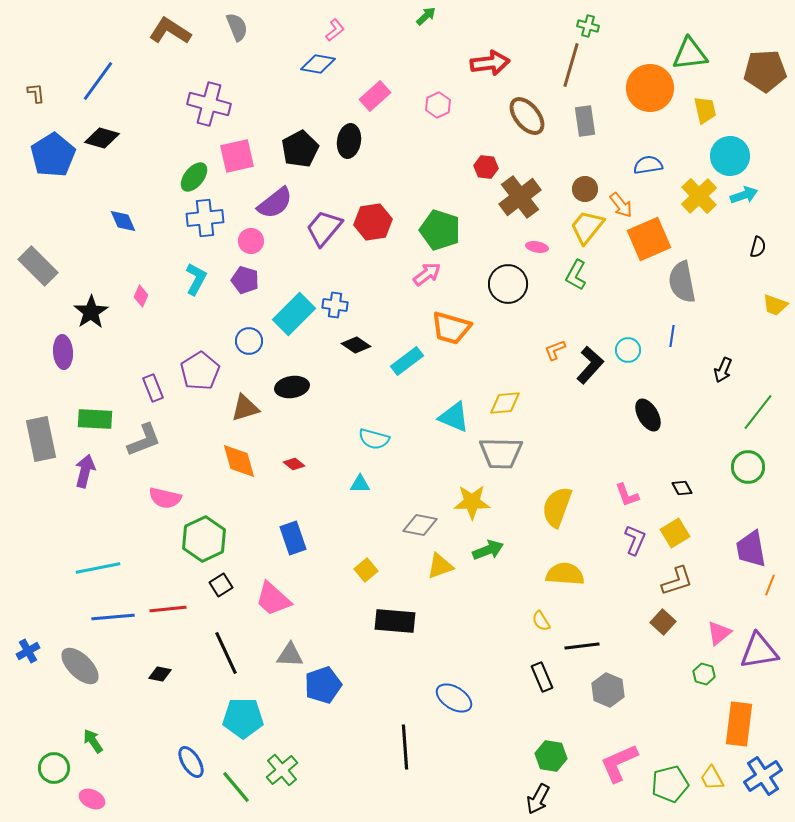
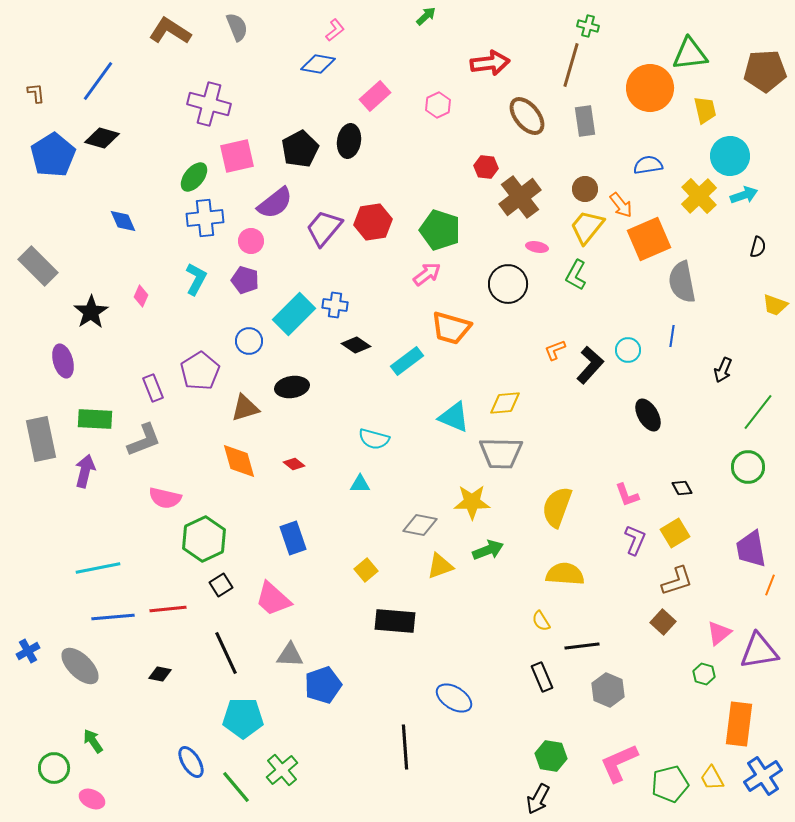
purple ellipse at (63, 352): moved 9 px down; rotated 12 degrees counterclockwise
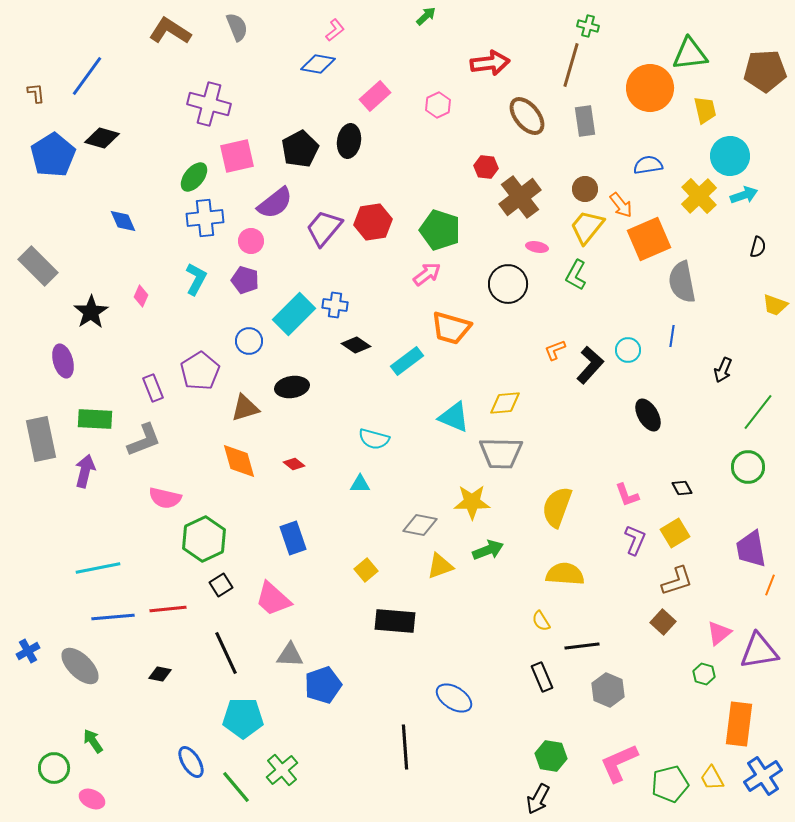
blue line at (98, 81): moved 11 px left, 5 px up
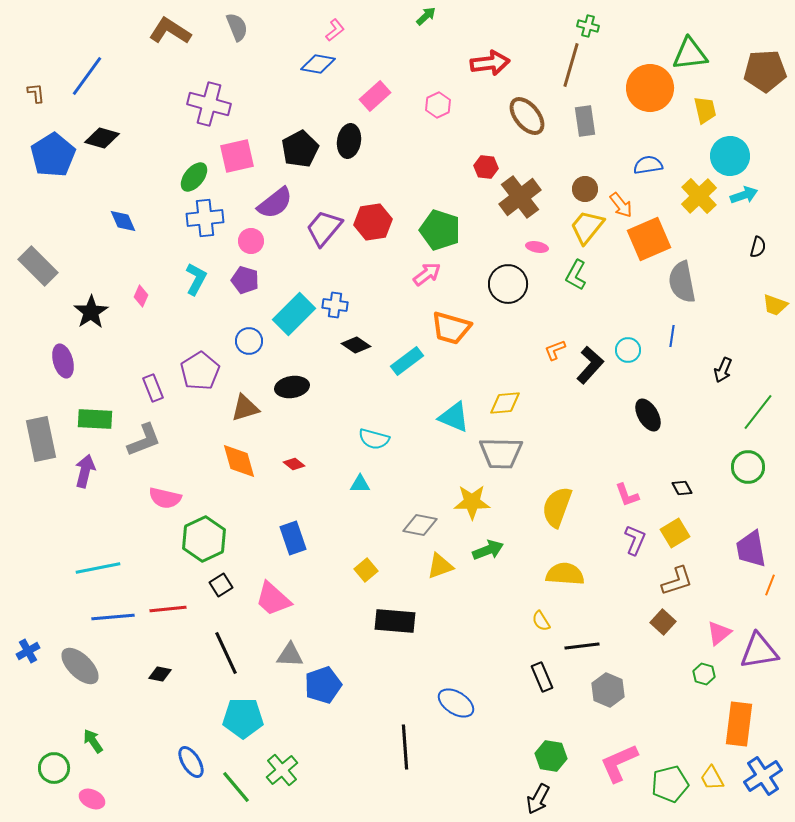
blue ellipse at (454, 698): moved 2 px right, 5 px down
